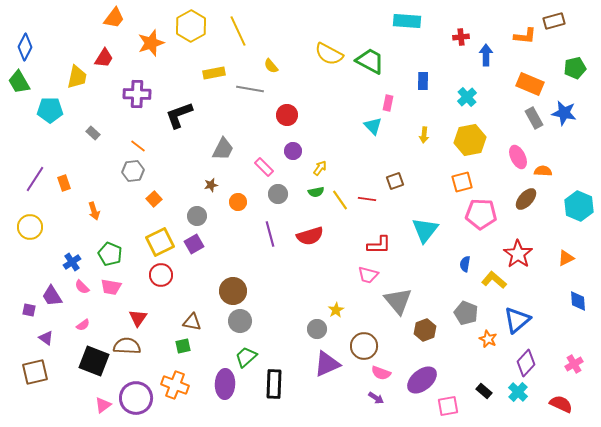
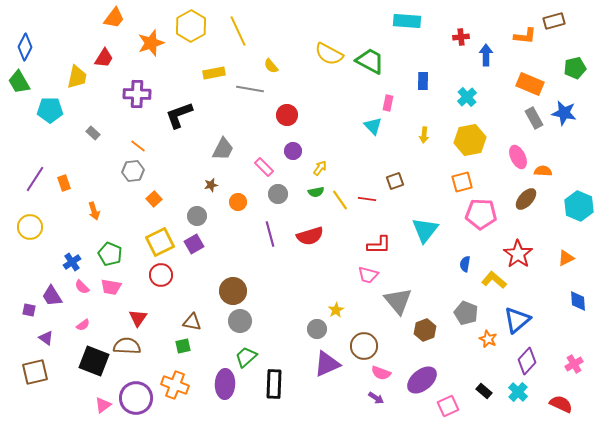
purple diamond at (526, 363): moved 1 px right, 2 px up
pink square at (448, 406): rotated 15 degrees counterclockwise
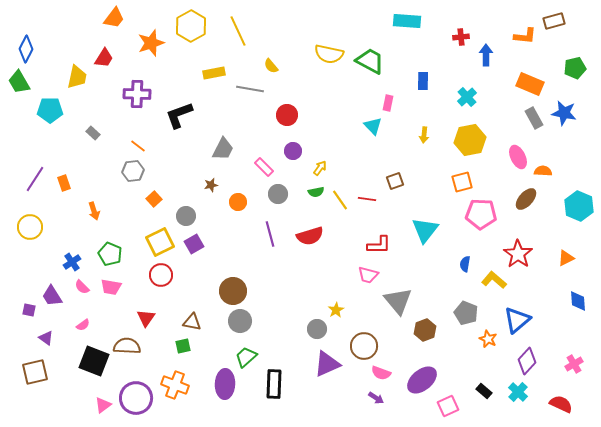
blue diamond at (25, 47): moved 1 px right, 2 px down
yellow semicircle at (329, 54): rotated 16 degrees counterclockwise
gray circle at (197, 216): moved 11 px left
red triangle at (138, 318): moved 8 px right
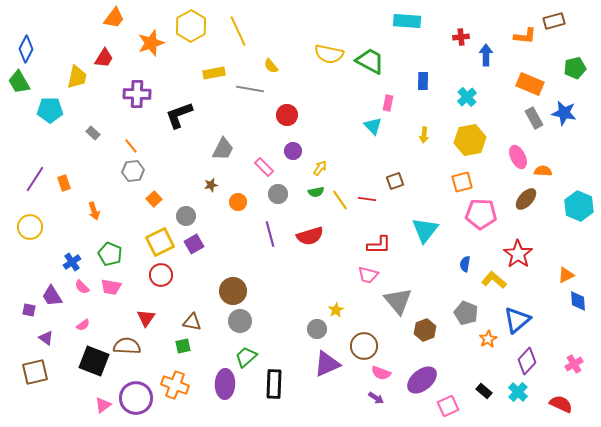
orange line at (138, 146): moved 7 px left; rotated 14 degrees clockwise
orange triangle at (566, 258): moved 17 px down
orange star at (488, 339): rotated 18 degrees clockwise
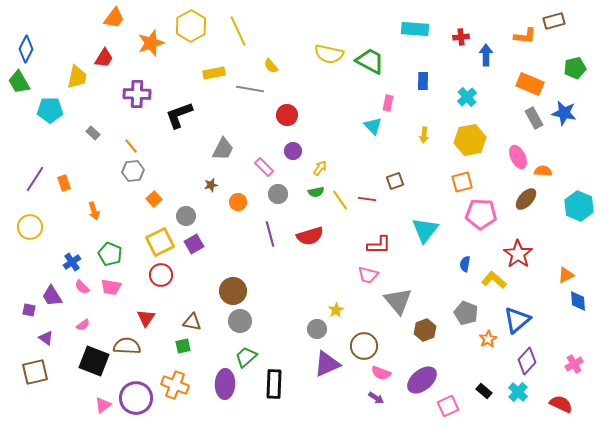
cyan rectangle at (407, 21): moved 8 px right, 8 px down
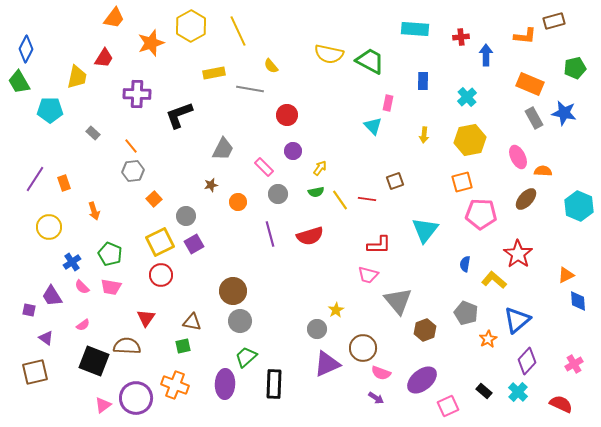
yellow circle at (30, 227): moved 19 px right
brown circle at (364, 346): moved 1 px left, 2 px down
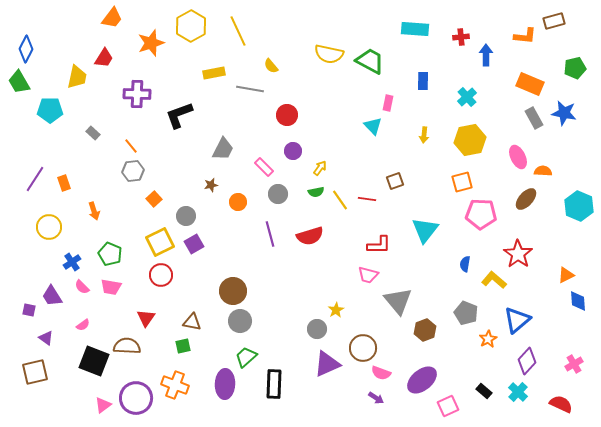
orange trapezoid at (114, 18): moved 2 px left
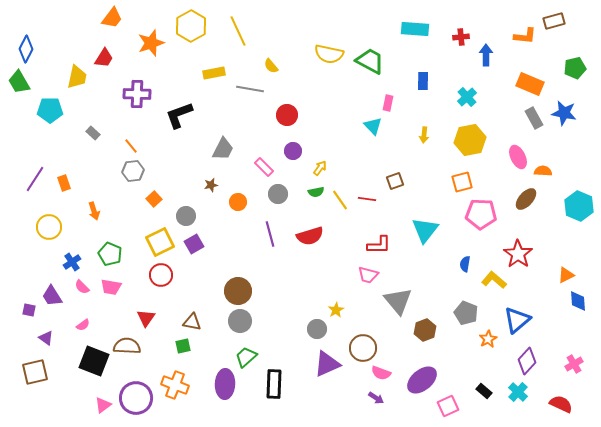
brown circle at (233, 291): moved 5 px right
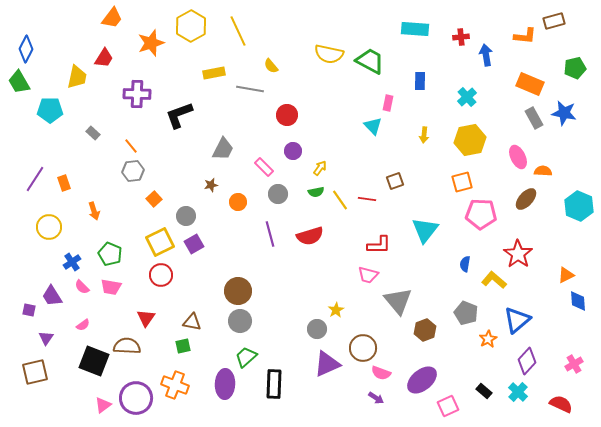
blue arrow at (486, 55): rotated 10 degrees counterclockwise
blue rectangle at (423, 81): moved 3 px left
purple triangle at (46, 338): rotated 28 degrees clockwise
